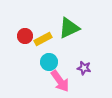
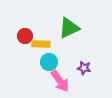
yellow rectangle: moved 2 px left, 5 px down; rotated 30 degrees clockwise
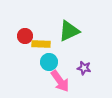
green triangle: moved 3 px down
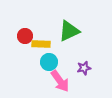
purple star: rotated 24 degrees counterclockwise
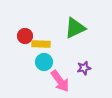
green triangle: moved 6 px right, 3 px up
cyan circle: moved 5 px left
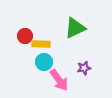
pink arrow: moved 1 px left, 1 px up
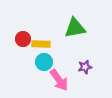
green triangle: rotated 15 degrees clockwise
red circle: moved 2 px left, 3 px down
purple star: moved 1 px right, 1 px up
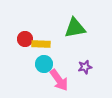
red circle: moved 2 px right
cyan circle: moved 2 px down
